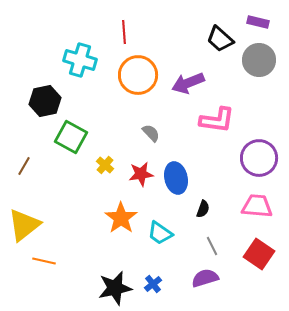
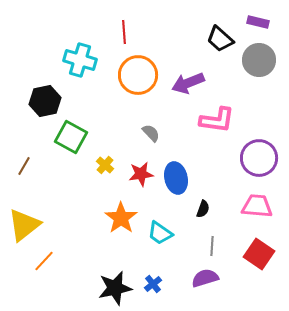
gray line: rotated 30 degrees clockwise
orange line: rotated 60 degrees counterclockwise
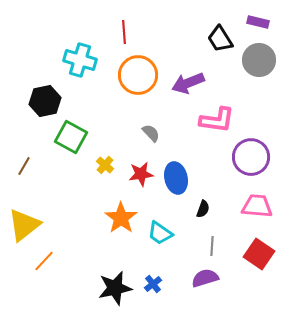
black trapezoid: rotated 16 degrees clockwise
purple circle: moved 8 px left, 1 px up
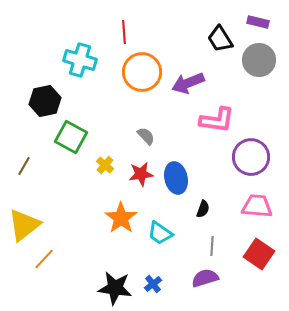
orange circle: moved 4 px right, 3 px up
gray semicircle: moved 5 px left, 3 px down
orange line: moved 2 px up
black star: rotated 20 degrees clockwise
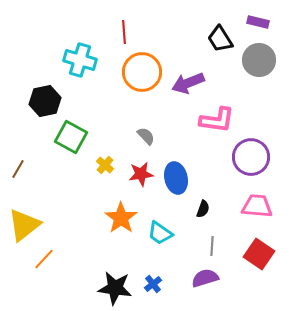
brown line: moved 6 px left, 3 px down
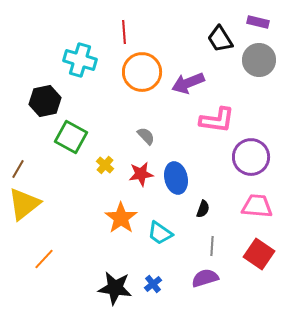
yellow triangle: moved 21 px up
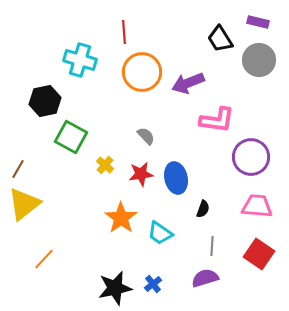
black star: rotated 20 degrees counterclockwise
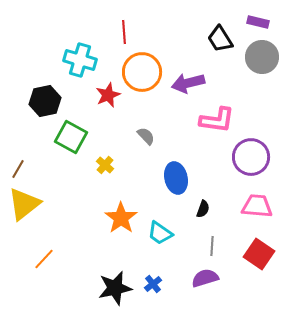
gray circle: moved 3 px right, 3 px up
purple arrow: rotated 8 degrees clockwise
red star: moved 33 px left, 79 px up; rotated 15 degrees counterclockwise
